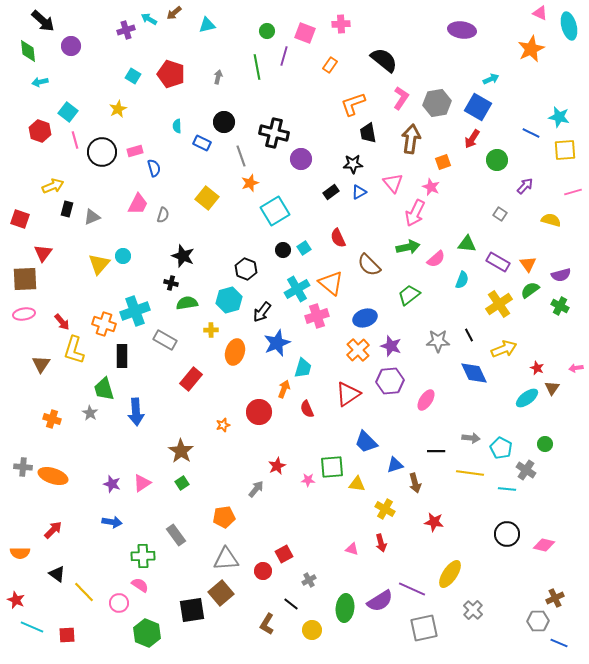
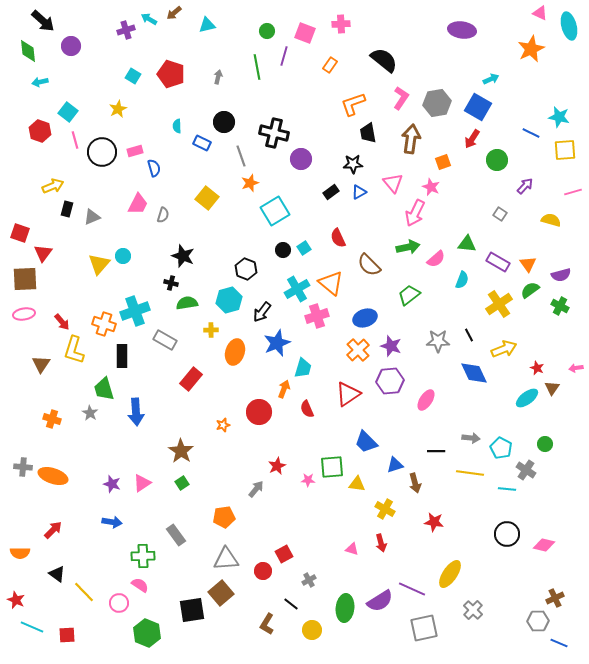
red square at (20, 219): moved 14 px down
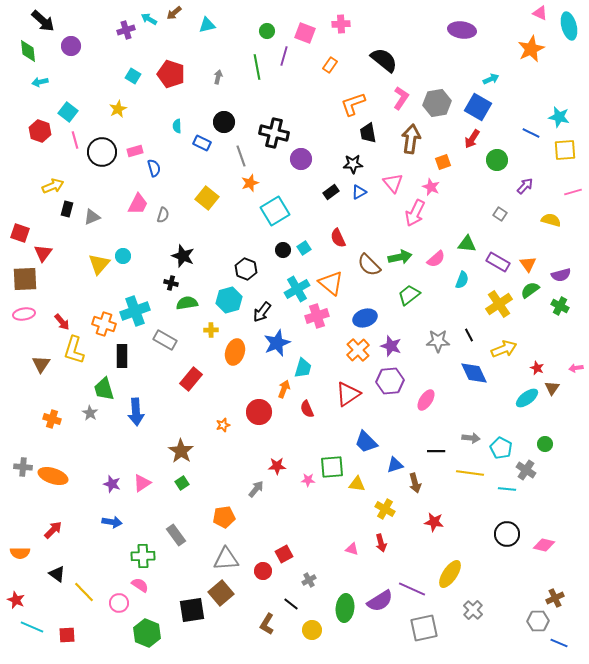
green arrow at (408, 247): moved 8 px left, 10 px down
red star at (277, 466): rotated 24 degrees clockwise
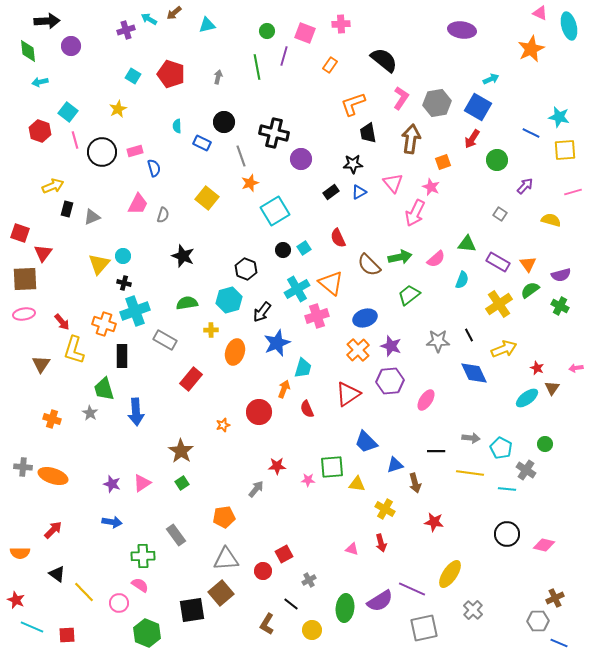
black arrow at (43, 21): moved 4 px right; rotated 45 degrees counterclockwise
black cross at (171, 283): moved 47 px left
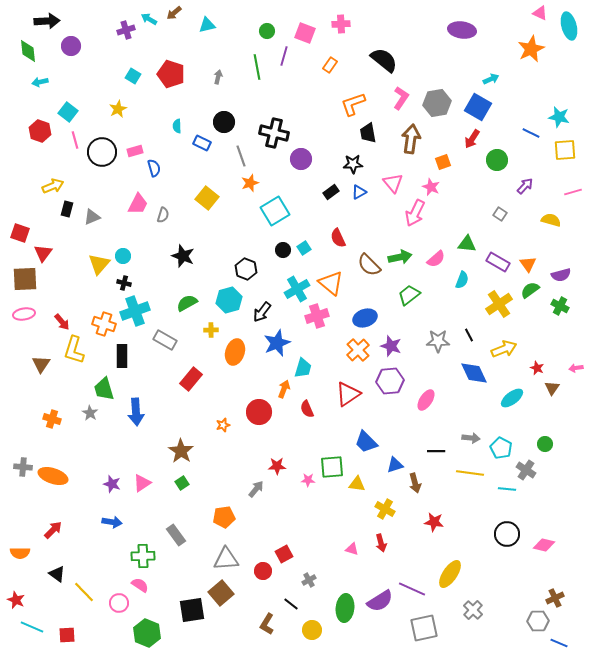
green semicircle at (187, 303): rotated 20 degrees counterclockwise
cyan ellipse at (527, 398): moved 15 px left
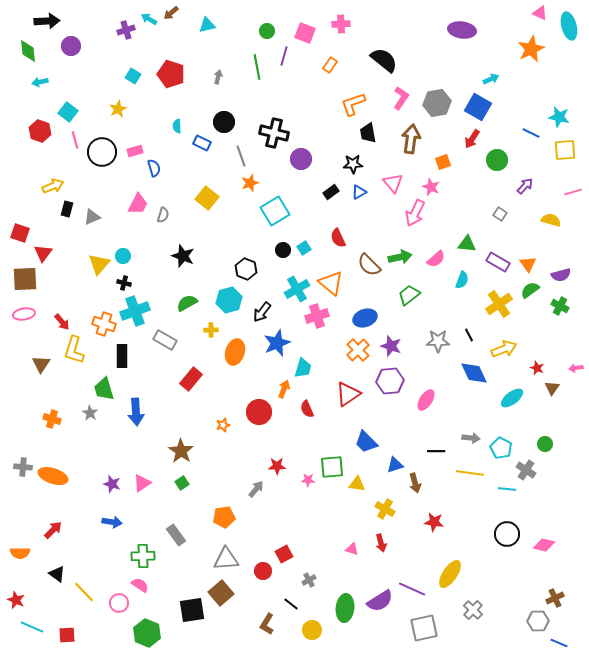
brown arrow at (174, 13): moved 3 px left
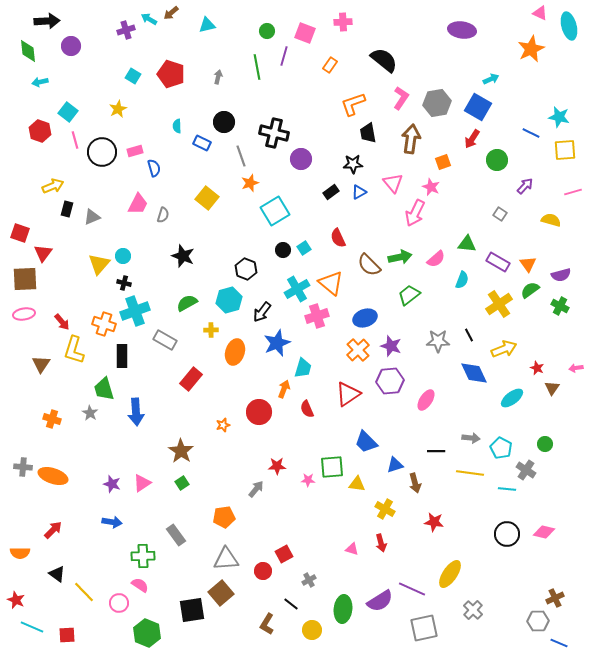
pink cross at (341, 24): moved 2 px right, 2 px up
pink diamond at (544, 545): moved 13 px up
green ellipse at (345, 608): moved 2 px left, 1 px down
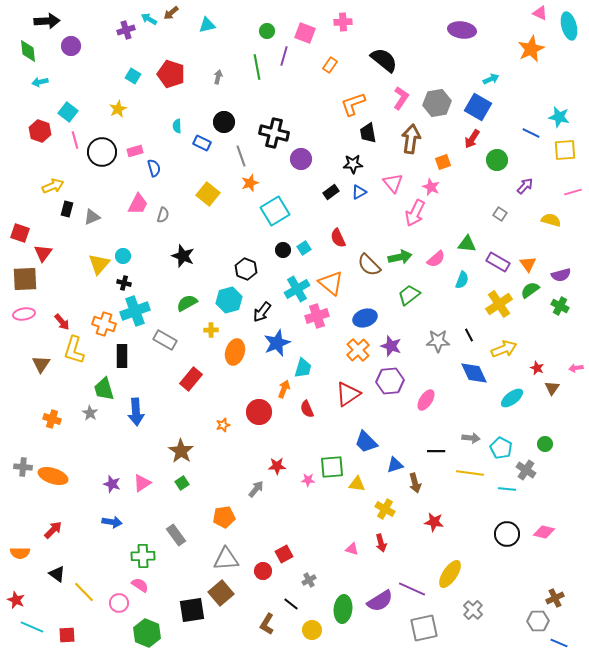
yellow square at (207, 198): moved 1 px right, 4 px up
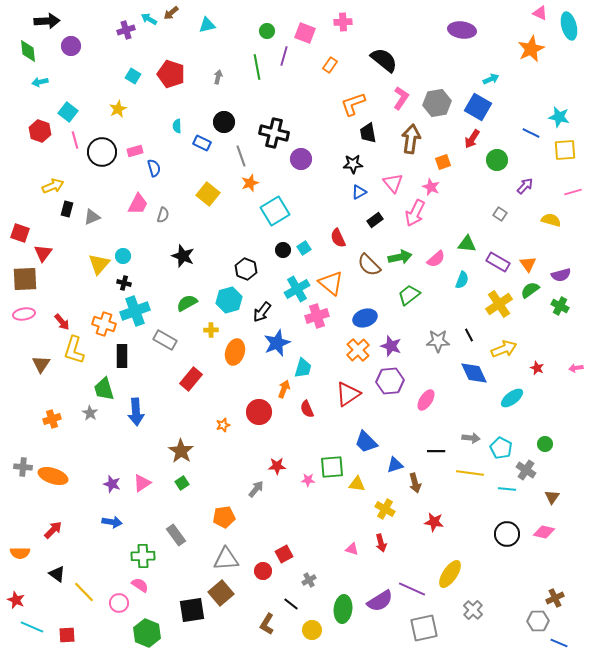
black rectangle at (331, 192): moved 44 px right, 28 px down
brown triangle at (552, 388): moved 109 px down
orange cross at (52, 419): rotated 36 degrees counterclockwise
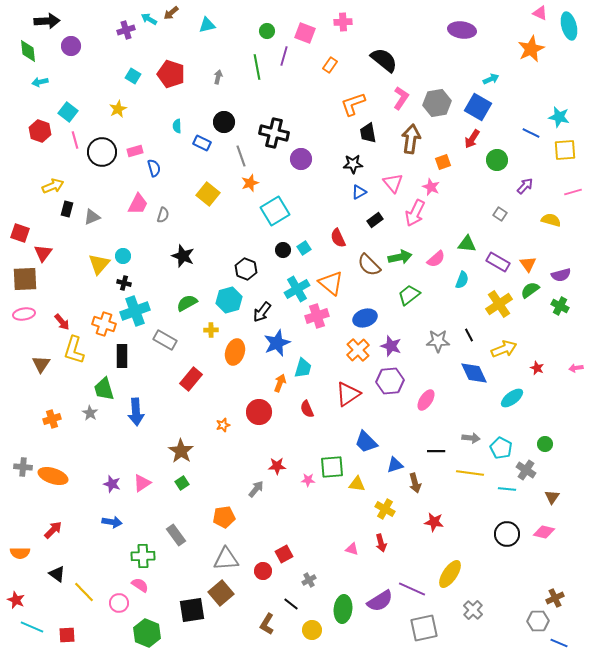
orange arrow at (284, 389): moved 4 px left, 6 px up
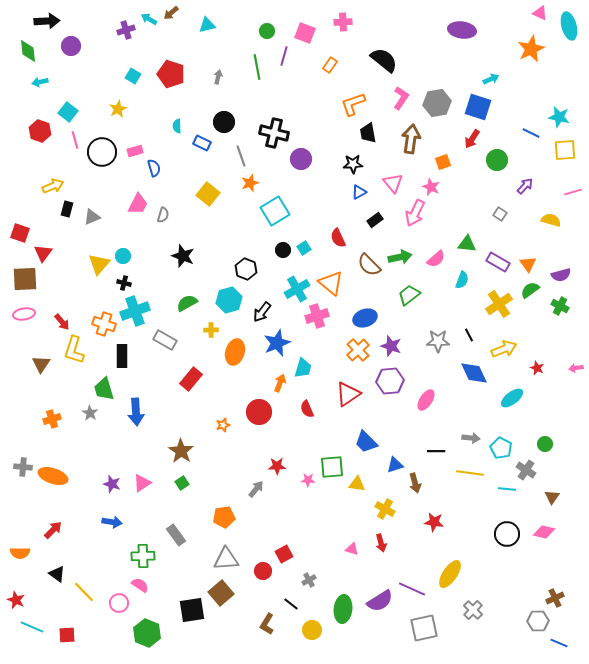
blue square at (478, 107): rotated 12 degrees counterclockwise
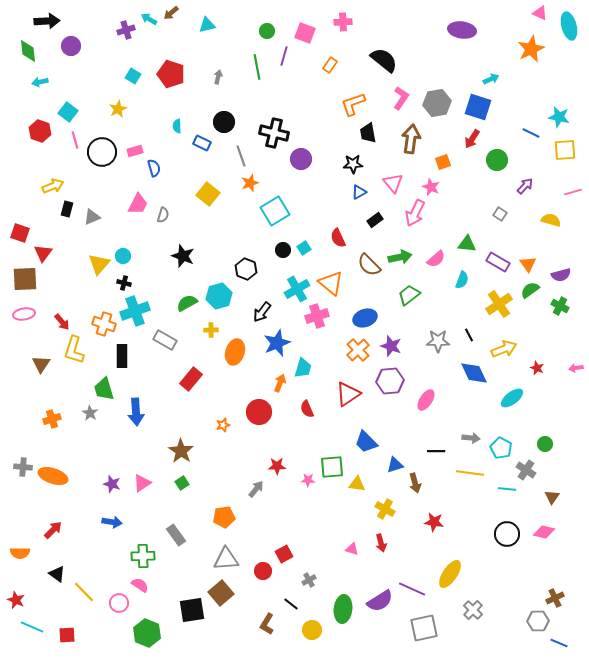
cyan hexagon at (229, 300): moved 10 px left, 4 px up
